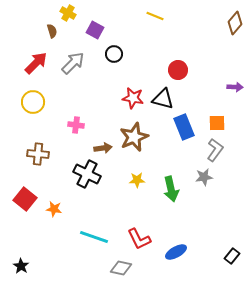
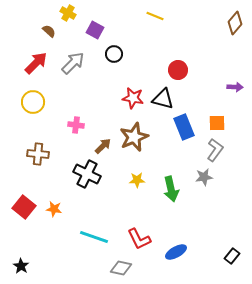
brown semicircle: moved 3 px left; rotated 32 degrees counterclockwise
brown arrow: moved 2 px up; rotated 36 degrees counterclockwise
red square: moved 1 px left, 8 px down
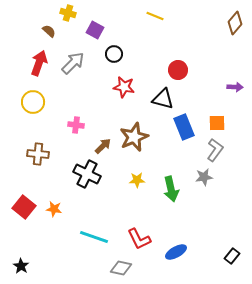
yellow cross: rotated 14 degrees counterclockwise
red arrow: moved 3 px right; rotated 25 degrees counterclockwise
red star: moved 9 px left, 11 px up
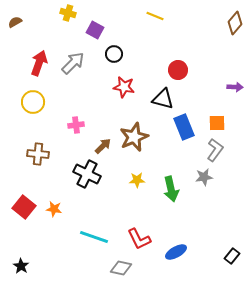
brown semicircle: moved 34 px left, 9 px up; rotated 72 degrees counterclockwise
pink cross: rotated 14 degrees counterclockwise
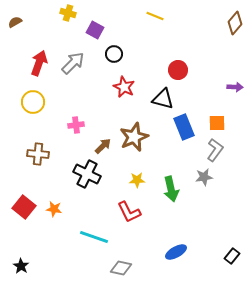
red star: rotated 15 degrees clockwise
red L-shape: moved 10 px left, 27 px up
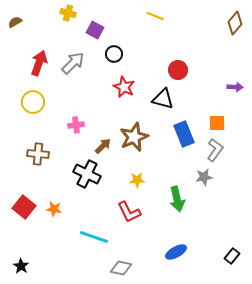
blue rectangle: moved 7 px down
green arrow: moved 6 px right, 10 px down
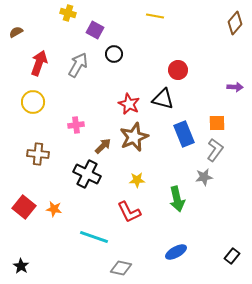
yellow line: rotated 12 degrees counterclockwise
brown semicircle: moved 1 px right, 10 px down
gray arrow: moved 5 px right, 2 px down; rotated 15 degrees counterclockwise
red star: moved 5 px right, 17 px down
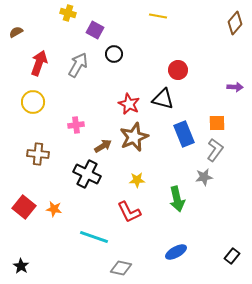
yellow line: moved 3 px right
brown arrow: rotated 12 degrees clockwise
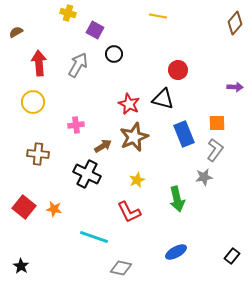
red arrow: rotated 25 degrees counterclockwise
yellow star: rotated 21 degrees counterclockwise
